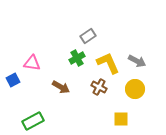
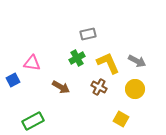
gray rectangle: moved 2 px up; rotated 21 degrees clockwise
yellow square: rotated 28 degrees clockwise
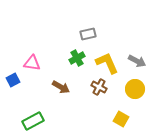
yellow L-shape: moved 1 px left
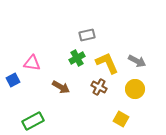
gray rectangle: moved 1 px left, 1 px down
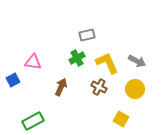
pink triangle: moved 1 px right, 1 px up
brown arrow: rotated 96 degrees counterclockwise
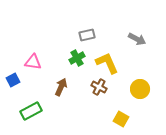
gray arrow: moved 22 px up
yellow circle: moved 5 px right
green rectangle: moved 2 px left, 10 px up
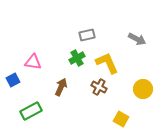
yellow circle: moved 3 px right
